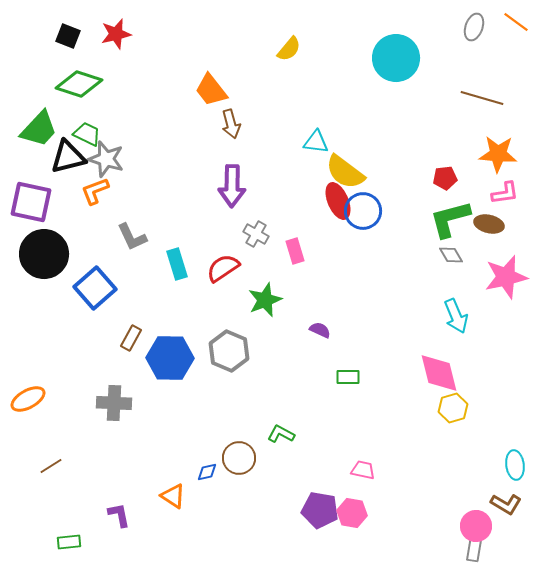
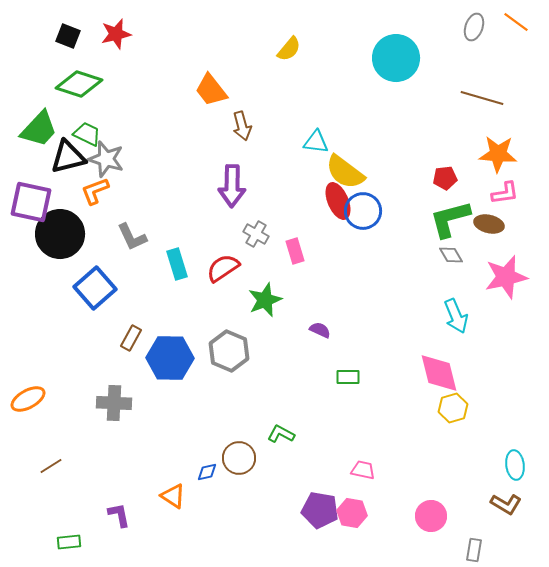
brown arrow at (231, 124): moved 11 px right, 2 px down
black circle at (44, 254): moved 16 px right, 20 px up
pink circle at (476, 526): moved 45 px left, 10 px up
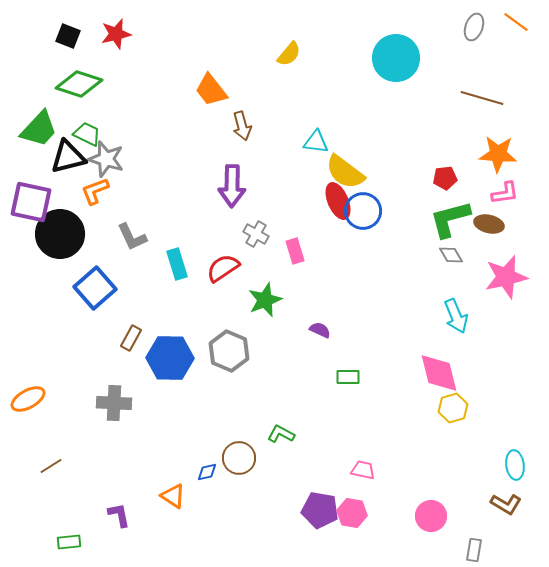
yellow semicircle at (289, 49): moved 5 px down
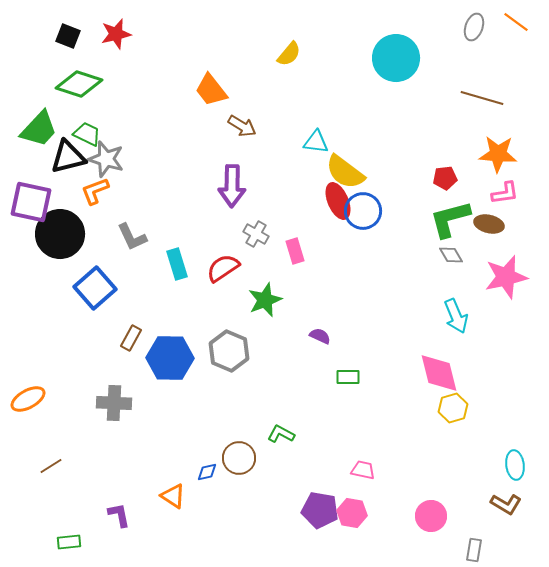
brown arrow at (242, 126): rotated 44 degrees counterclockwise
purple semicircle at (320, 330): moved 6 px down
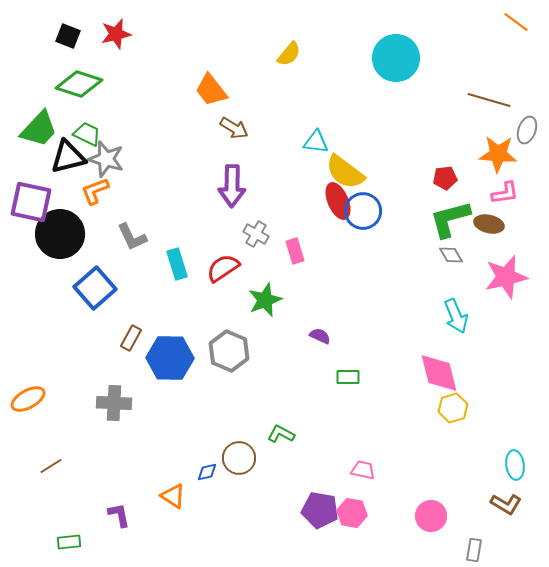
gray ellipse at (474, 27): moved 53 px right, 103 px down
brown line at (482, 98): moved 7 px right, 2 px down
brown arrow at (242, 126): moved 8 px left, 2 px down
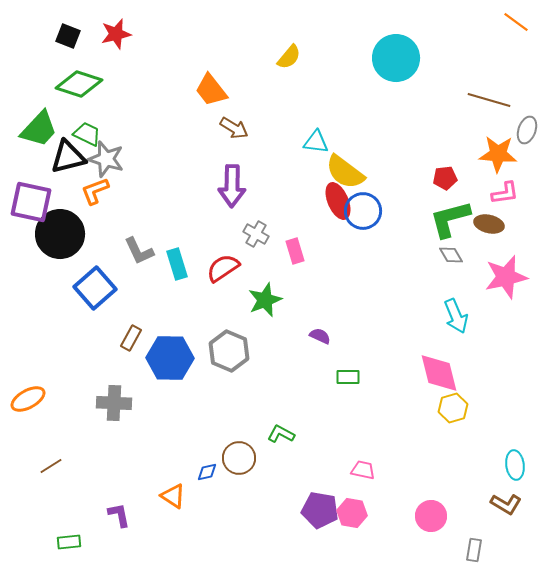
yellow semicircle at (289, 54): moved 3 px down
gray L-shape at (132, 237): moved 7 px right, 14 px down
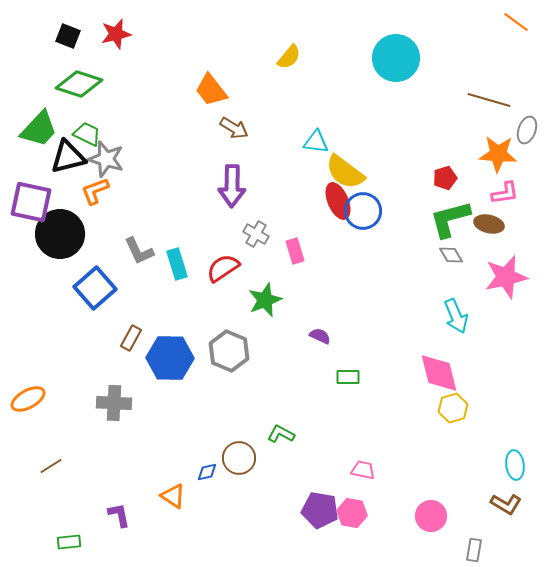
red pentagon at (445, 178): rotated 10 degrees counterclockwise
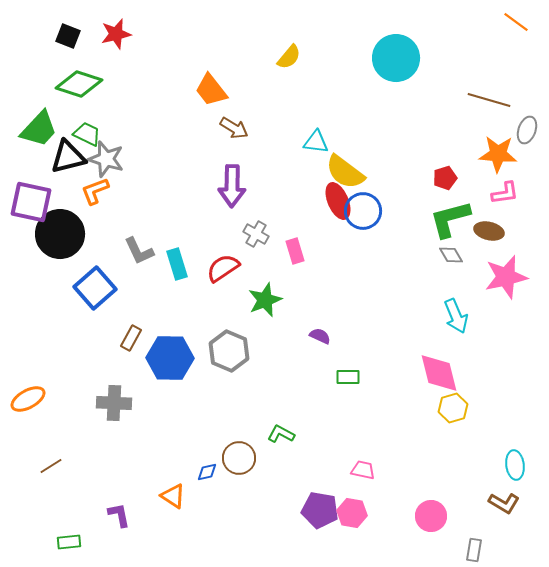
brown ellipse at (489, 224): moved 7 px down
brown L-shape at (506, 504): moved 2 px left, 1 px up
